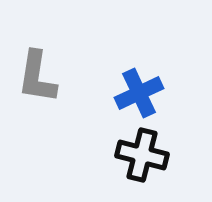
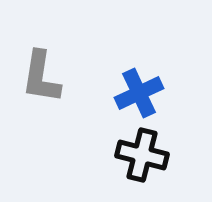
gray L-shape: moved 4 px right
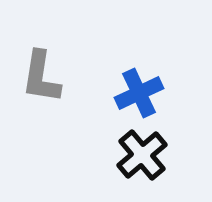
black cross: rotated 36 degrees clockwise
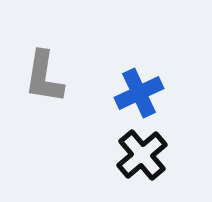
gray L-shape: moved 3 px right
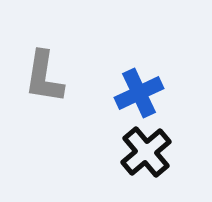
black cross: moved 4 px right, 3 px up
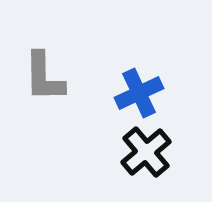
gray L-shape: rotated 10 degrees counterclockwise
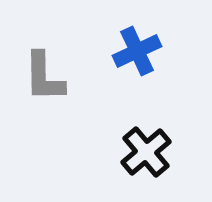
blue cross: moved 2 px left, 42 px up
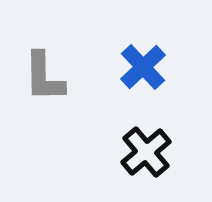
blue cross: moved 6 px right, 16 px down; rotated 18 degrees counterclockwise
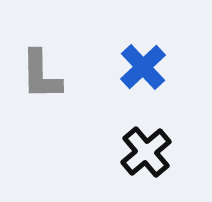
gray L-shape: moved 3 px left, 2 px up
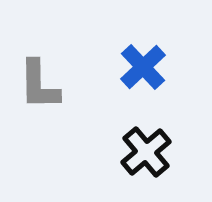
gray L-shape: moved 2 px left, 10 px down
